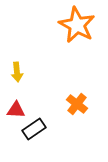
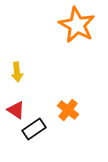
orange cross: moved 9 px left, 6 px down
red triangle: rotated 30 degrees clockwise
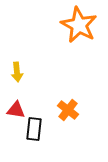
orange star: moved 2 px right
red triangle: rotated 24 degrees counterclockwise
black rectangle: rotated 50 degrees counterclockwise
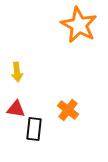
red triangle: moved 1 px up
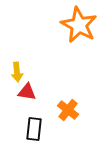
red triangle: moved 11 px right, 17 px up
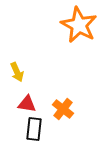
yellow arrow: rotated 18 degrees counterclockwise
red triangle: moved 12 px down
orange cross: moved 5 px left, 1 px up
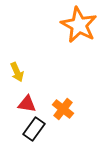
black rectangle: rotated 30 degrees clockwise
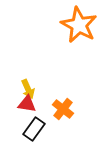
yellow arrow: moved 11 px right, 17 px down
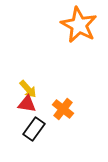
yellow arrow: rotated 18 degrees counterclockwise
